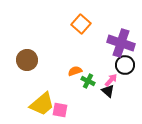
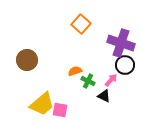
black triangle: moved 4 px left, 5 px down; rotated 16 degrees counterclockwise
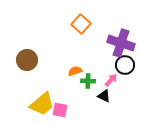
green cross: rotated 24 degrees counterclockwise
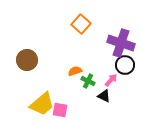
green cross: rotated 24 degrees clockwise
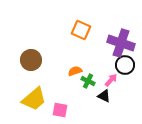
orange square: moved 6 px down; rotated 18 degrees counterclockwise
brown circle: moved 4 px right
yellow trapezoid: moved 8 px left, 5 px up
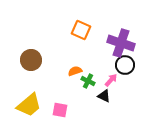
yellow trapezoid: moved 5 px left, 6 px down
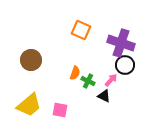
orange semicircle: moved 2 px down; rotated 128 degrees clockwise
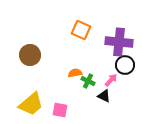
purple cross: moved 2 px left, 1 px up; rotated 12 degrees counterclockwise
brown circle: moved 1 px left, 5 px up
orange semicircle: rotated 120 degrees counterclockwise
yellow trapezoid: moved 2 px right, 1 px up
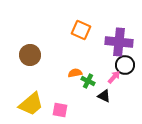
pink arrow: moved 3 px right, 3 px up
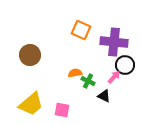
purple cross: moved 5 px left
pink square: moved 2 px right
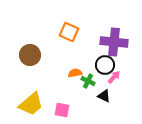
orange square: moved 12 px left, 2 px down
black circle: moved 20 px left
